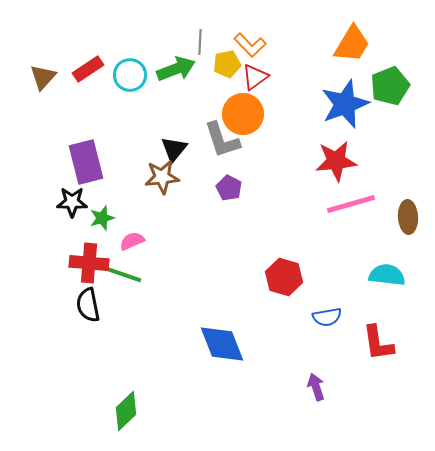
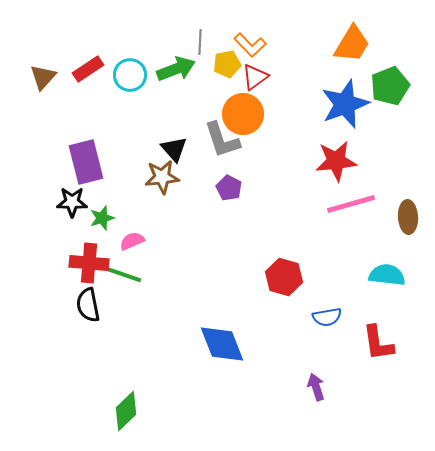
black triangle: rotated 20 degrees counterclockwise
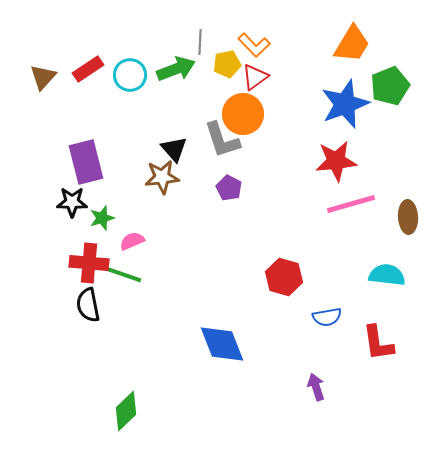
orange L-shape: moved 4 px right
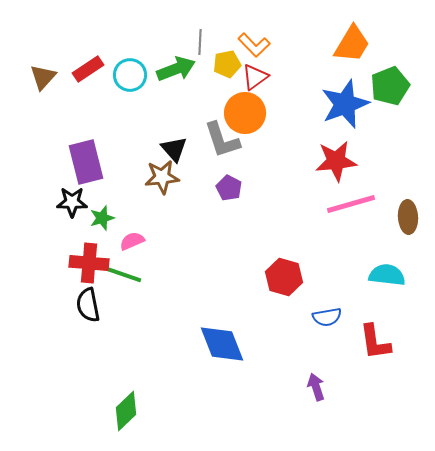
orange circle: moved 2 px right, 1 px up
red L-shape: moved 3 px left, 1 px up
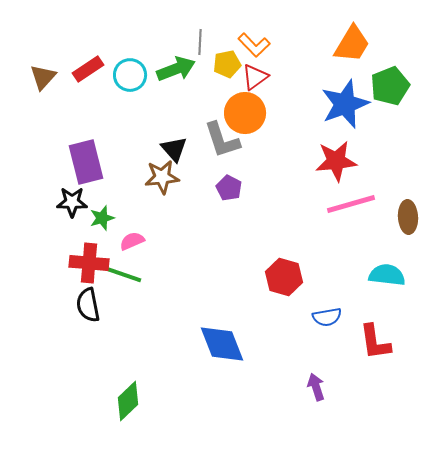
green diamond: moved 2 px right, 10 px up
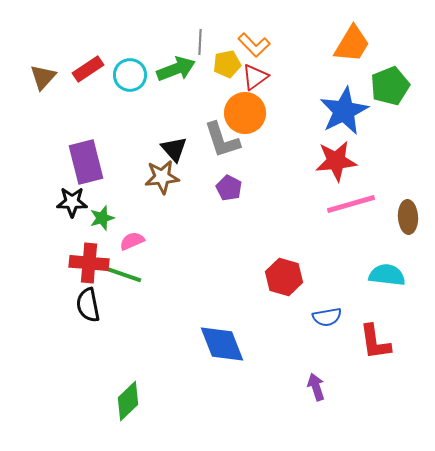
blue star: moved 1 px left, 7 px down; rotated 6 degrees counterclockwise
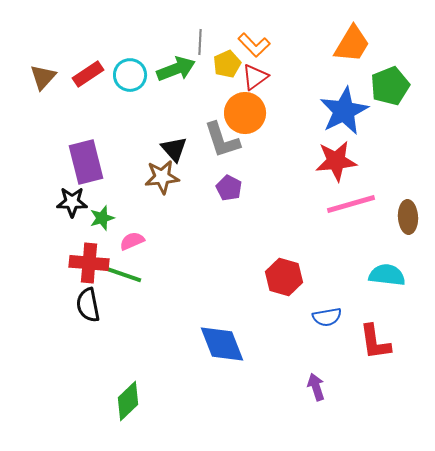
yellow pentagon: rotated 12 degrees counterclockwise
red rectangle: moved 5 px down
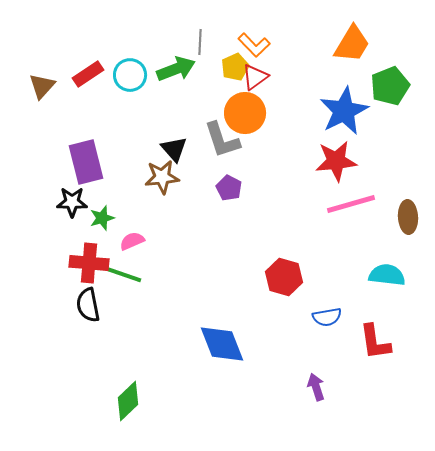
yellow pentagon: moved 8 px right, 3 px down
brown triangle: moved 1 px left, 9 px down
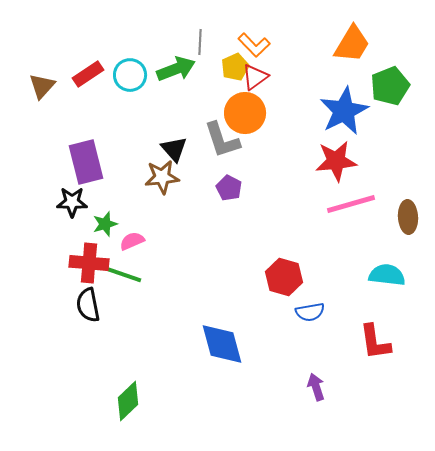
green star: moved 3 px right, 6 px down
blue semicircle: moved 17 px left, 5 px up
blue diamond: rotated 6 degrees clockwise
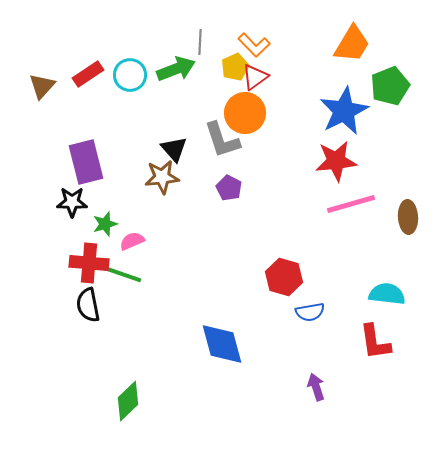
cyan semicircle: moved 19 px down
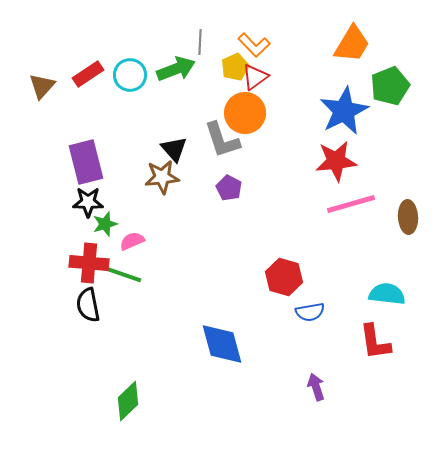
black star: moved 16 px right
